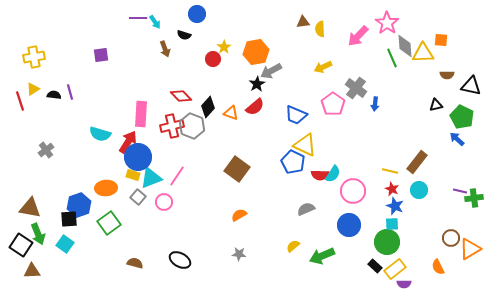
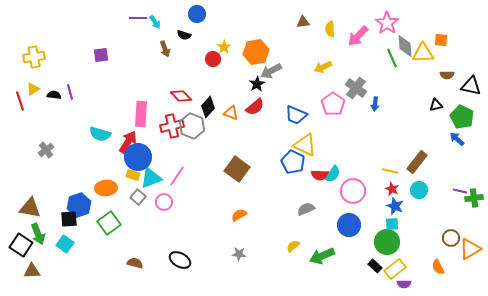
yellow semicircle at (320, 29): moved 10 px right
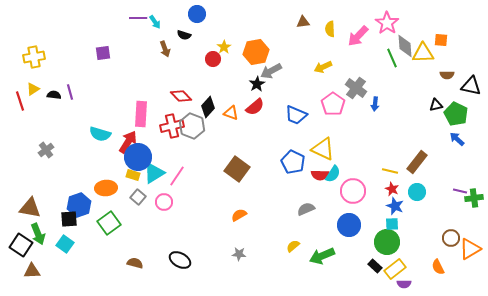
purple square at (101, 55): moved 2 px right, 2 px up
green pentagon at (462, 117): moved 6 px left, 3 px up
yellow triangle at (305, 145): moved 18 px right, 4 px down
cyan triangle at (151, 178): moved 3 px right, 5 px up; rotated 10 degrees counterclockwise
cyan circle at (419, 190): moved 2 px left, 2 px down
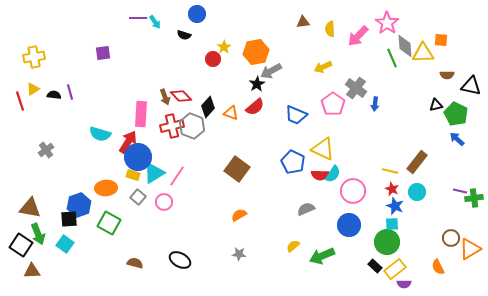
brown arrow at (165, 49): moved 48 px down
green square at (109, 223): rotated 25 degrees counterclockwise
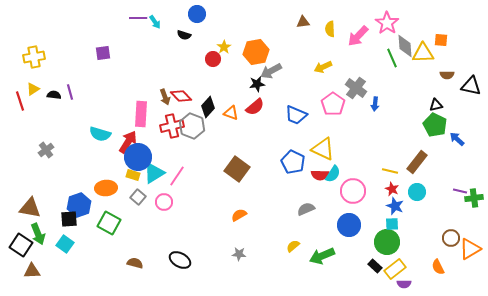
black star at (257, 84): rotated 21 degrees clockwise
green pentagon at (456, 114): moved 21 px left, 11 px down
